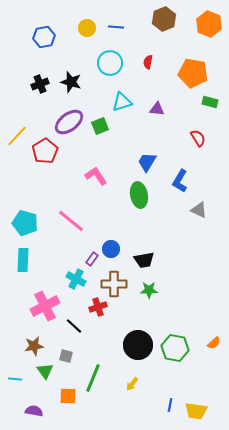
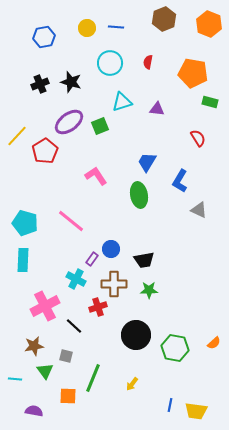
black circle at (138, 345): moved 2 px left, 10 px up
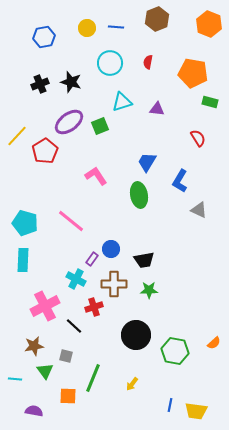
brown hexagon at (164, 19): moved 7 px left
red cross at (98, 307): moved 4 px left
green hexagon at (175, 348): moved 3 px down
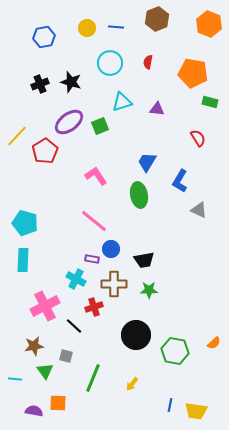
pink line at (71, 221): moved 23 px right
purple rectangle at (92, 259): rotated 64 degrees clockwise
orange square at (68, 396): moved 10 px left, 7 px down
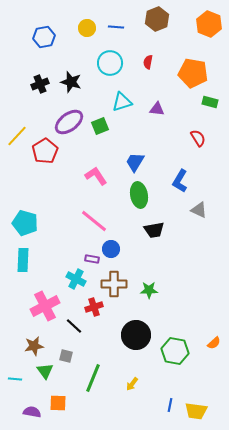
blue trapezoid at (147, 162): moved 12 px left
black trapezoid at (144, 260): moved 10 px right, 30 px up
purple semicircle at (34, 411): moved 2 px left, 1 px down
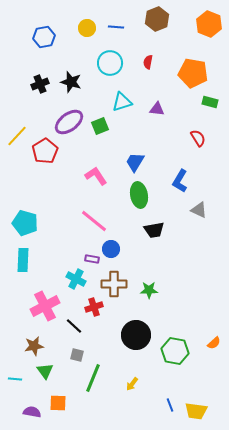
gray square at (66, 356): moved 11 px right, 1 px up
blue line at (170, 405): rotated 32 degrees counterclockwise
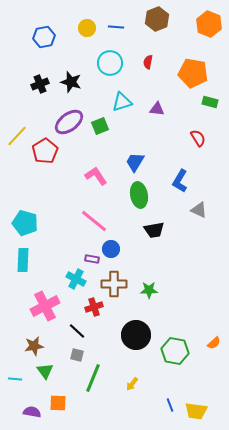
black line at (74, 326): moved 3 px right, 5 px down
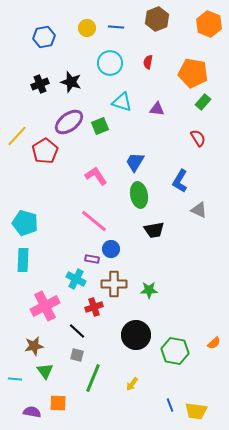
cyan triangle at (122, 102): rotated 35 degrees clockwise
green rectangle at (210, 102): moved 7 px left; rotated 63 degrees counterclockwise
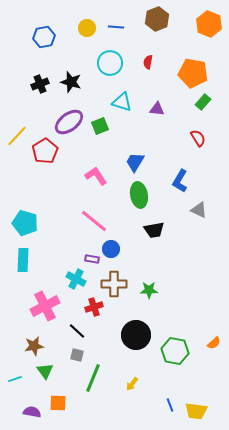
cyan line at (15, 379): rotated 24 degrees counterclockwise
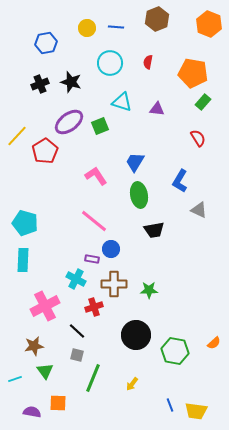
blue hexagon at (44, 37): moved 2 px right, 6 px down
